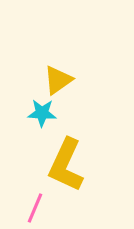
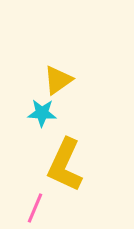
yellow L-shape: moved 1 px left
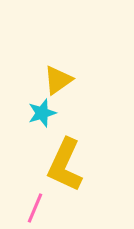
cyan star: rotated 20 degrees counterclockwise
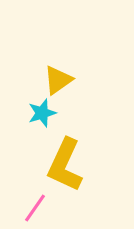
pink line: rotated 12 degrees clockwise
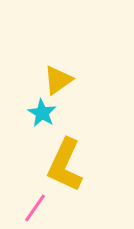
cyan star: rotated 24 degrees counterclockwise
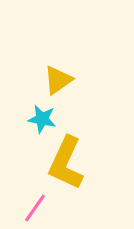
cyan star: moved 6 px down; rotated 20 degrees counterclockwise
yellow L-shape: moved 1 px right, 2 px up
